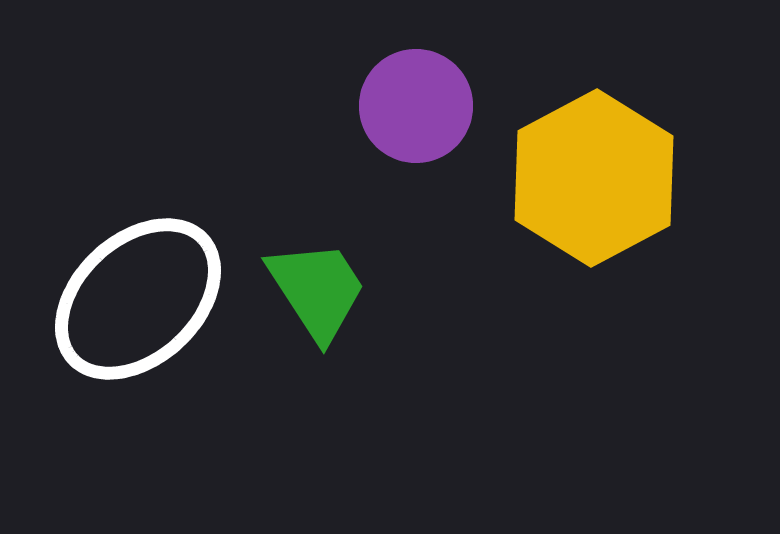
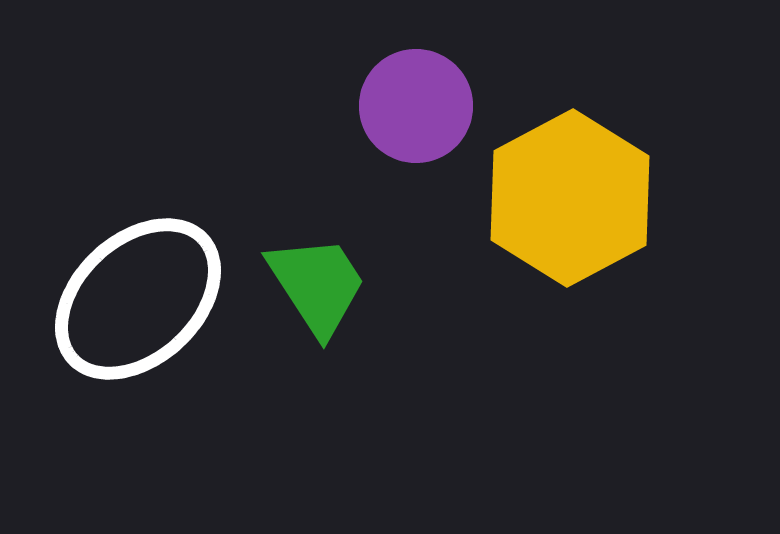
yellow hexagon: moved 24 px left, 20 px down
green trapezoid: moved 5 px up
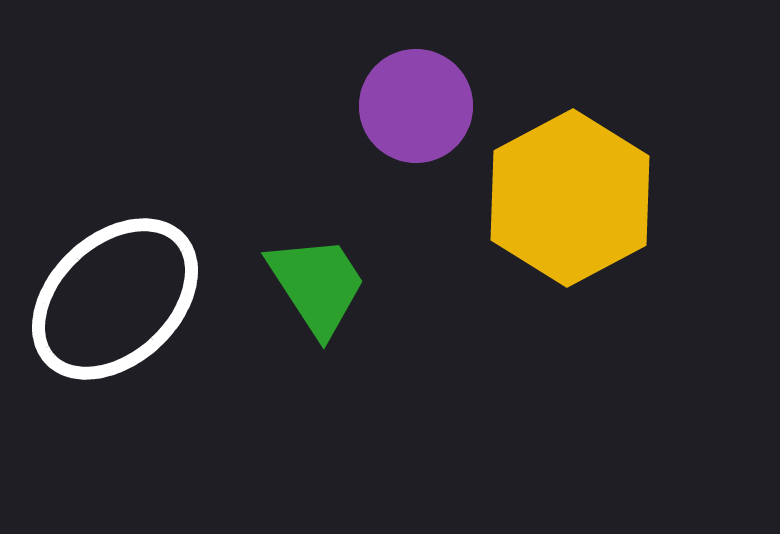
white ellipse: moved 23 px left
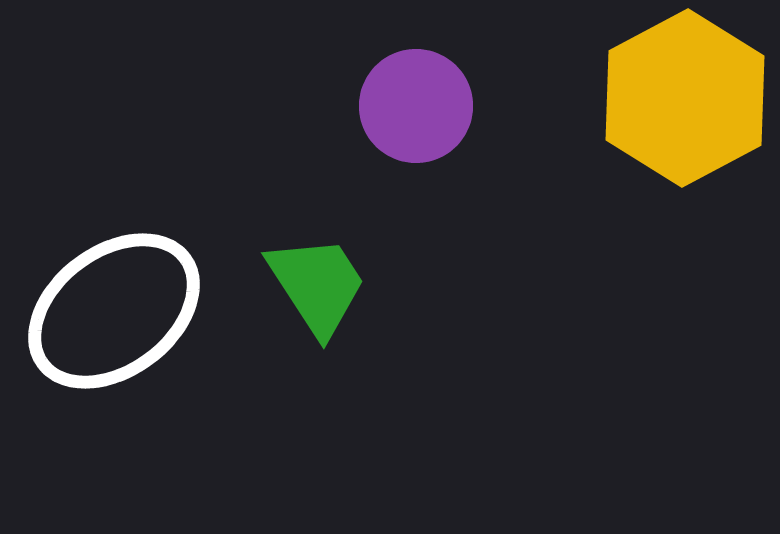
yellow hexagon: moved 115 px right, 100 px up
white ellipse: moved 1 px left, 12 px down; rotated 6 degrees clockwise
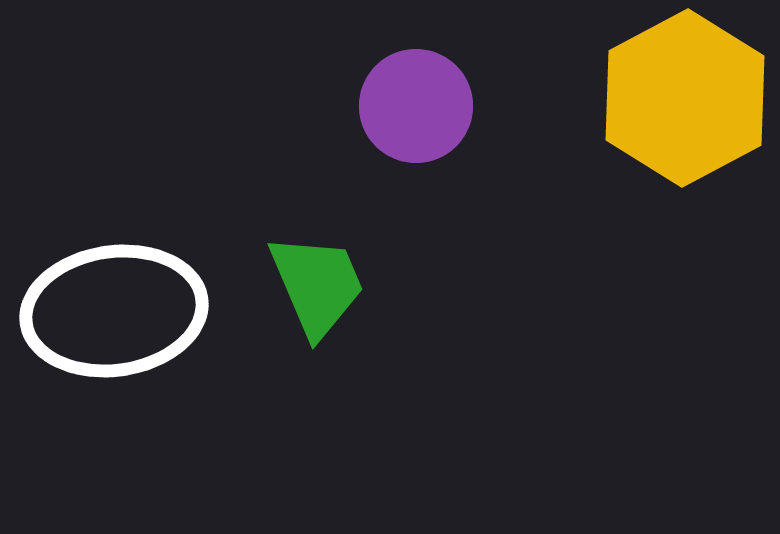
green trapezoid: rotated 10 degrees clockwise
white ellipse: rotated 29 degrees clockwise
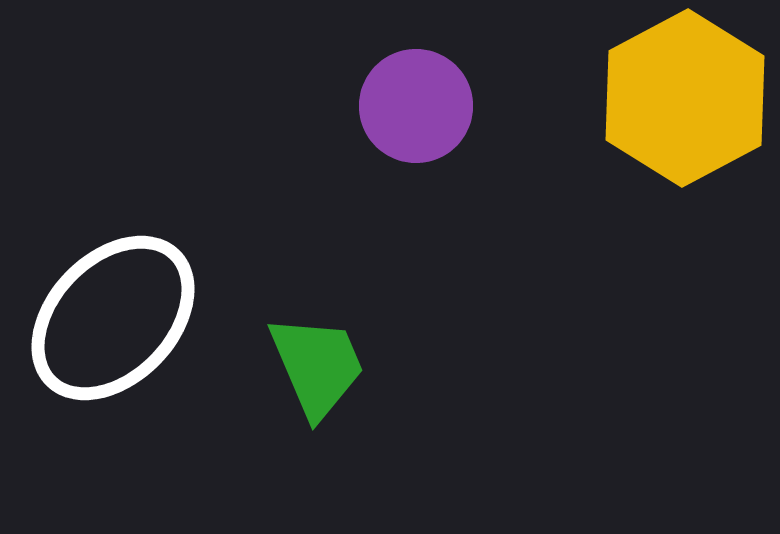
green trapezoid: moved 81 px down
white ellipse: moved 1 px left, 7 px down; rotated 38 degrees counterclockwise
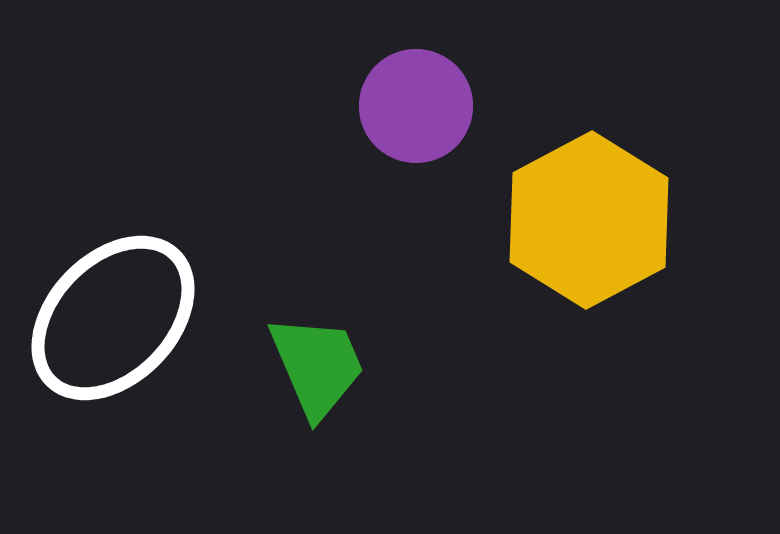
yellow hexagon: moved 96 px left, 122 px down
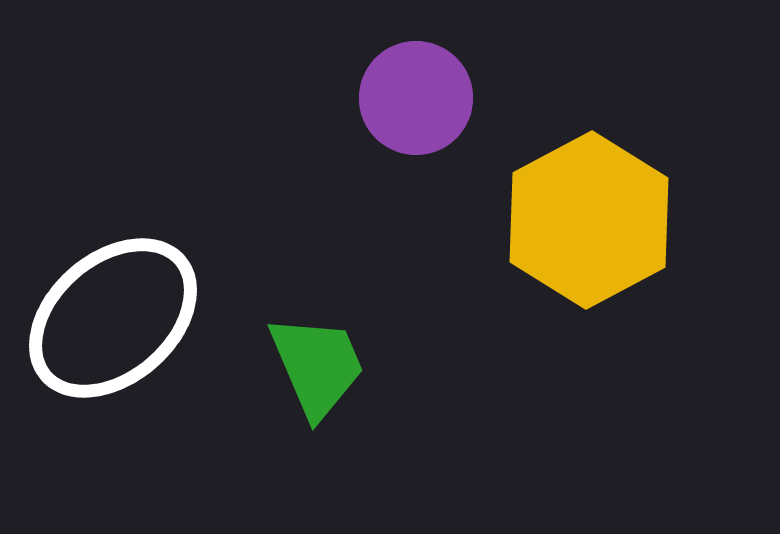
purple circle: moved 8 px up
white ellipse: rotated 5 degrees clockwise
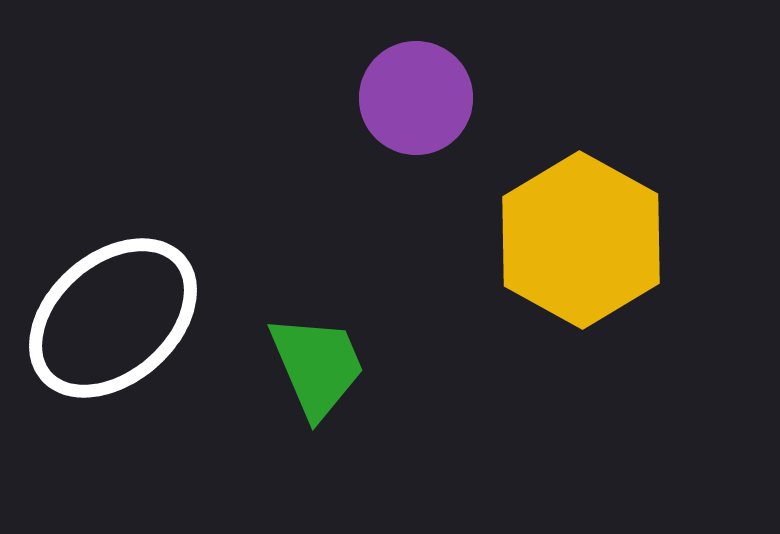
yellow hexagon: moved 8 px left, 20 px down; rotated 3 degrees counterclockwise
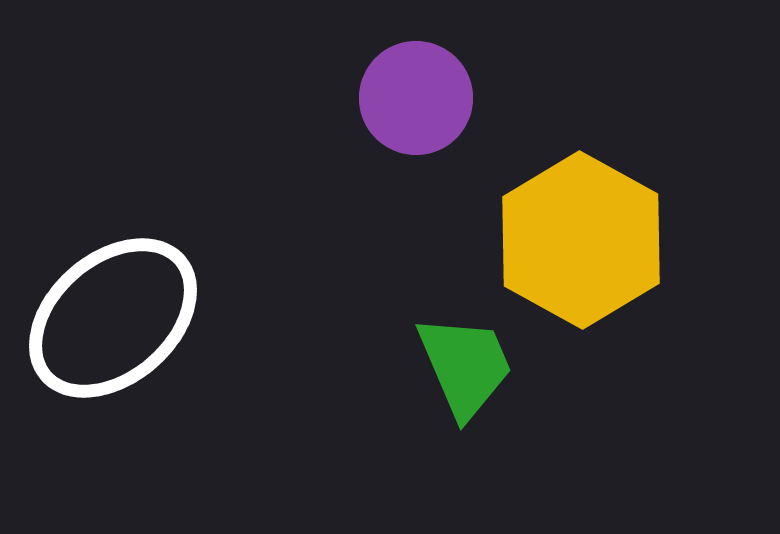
green trapezoid: moved 148 px right
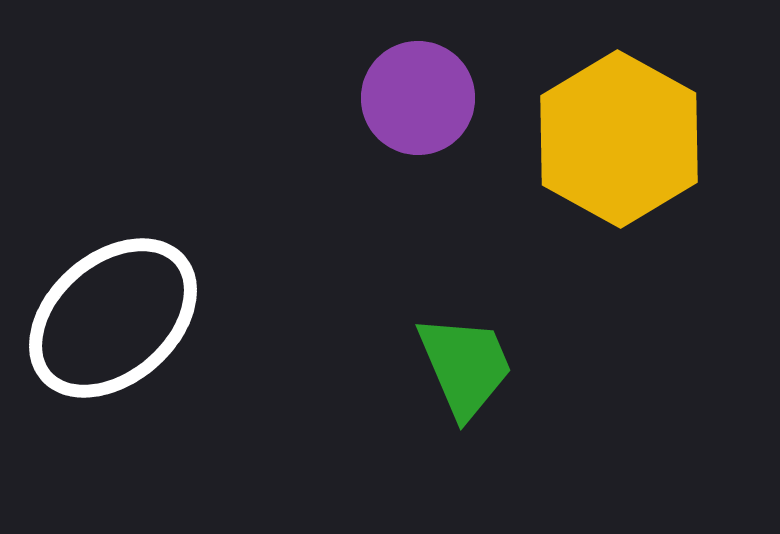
purple circle: moved 2 px right
yellow hexagon: moved 38 px right, 101 px up
